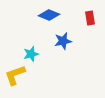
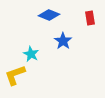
blue star: rotated 24 degrees counterclockwise
cyan star: rotated 28 degrees counterclockwise
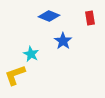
blue diamond: moved 1 px down
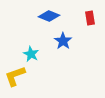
yellow L-shape: moved 1 px down
